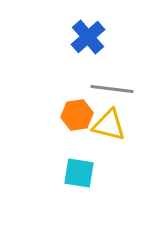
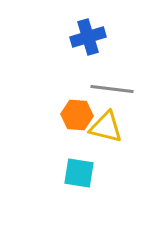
blue cross: rotated 24 degrees clockwise
orange hexagon: rotated 12 degrees clockwise
yellow triangle: moved 3 px left, 2 px down
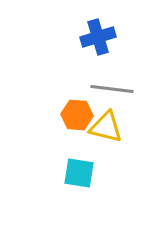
blue cross: moved 10 px right
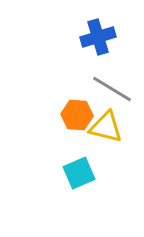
gray line: rotated 24 degrees clockwise
cyan square: rotated 32 degrees counterclockwise
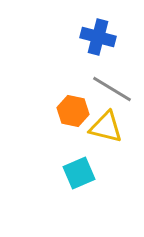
blue cross: rotated 32 degrees clockwise
orange hexagon: moved 4 px left, 4 px up; rotated 8 degrees clockwise
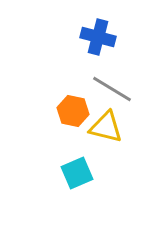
cyan square: moved 2 px left
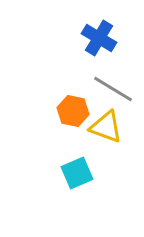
blue cross: moved 1 px right, 1 px down; rotated 16 degrees clockwise
gray line: moved 1 px right
yellow triangle: rotated 6 degrees clockwise
